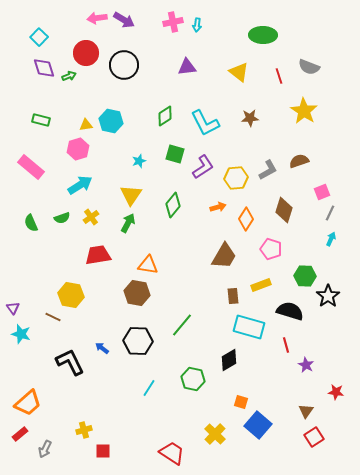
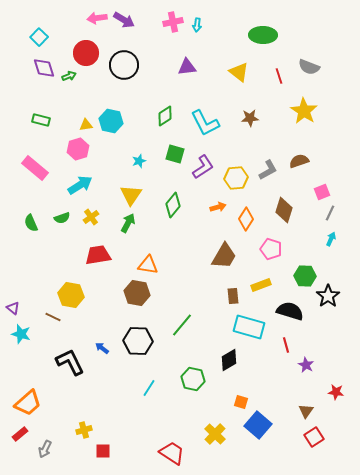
pink rectangle at (31, 167): moved 4 px right, 1 px down
purple triangle at (13, 308): rotated 16 degrees counterclockwise
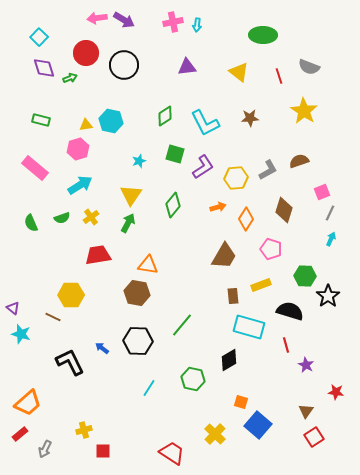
green arrow at (69, 76): moved 1 px right, 2 px down
yellow hexagon at (71, 295): rotated 10 degrees counterclockwise
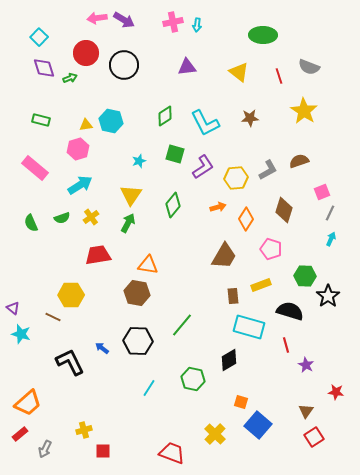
red trapezoid at (172, 453): rotated 12 degrees counterclockwise
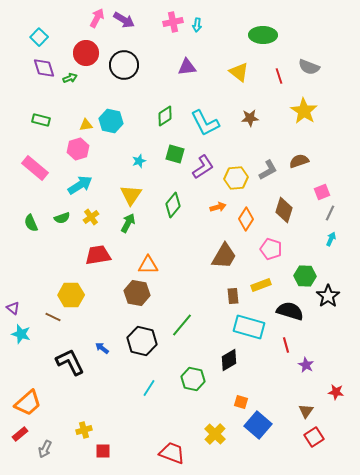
pink arrow at (97, 18): rotated 126 degrees clockwise
orange triangle at (148, 265): rotated 10 degrees counterclockwise
black hexagon at (138, 341): moved 4 px right; rotated 12 degrees clockwise
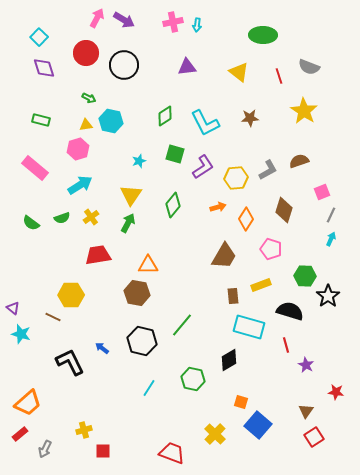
green arrow at (70, 78): moved 19 px right, 20 px down; rotated 48 degrees clockwise
gray line at (330, 213): moved 1 px right, 2 px down
green semicircle at (31, 223): rotated 30 degrees counterclockwise
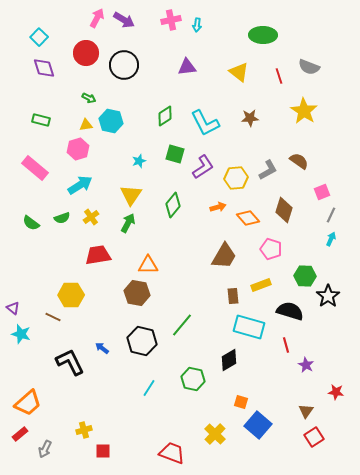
pink cross at (173, 22): moved 2 px left, 2 px up
brown semicircle at (299, 161): rotated 54 degrees clockwise
orange diamond at (246, 219): moved 2 px right, 1 px up; rotated 75 degrees counterclockwise
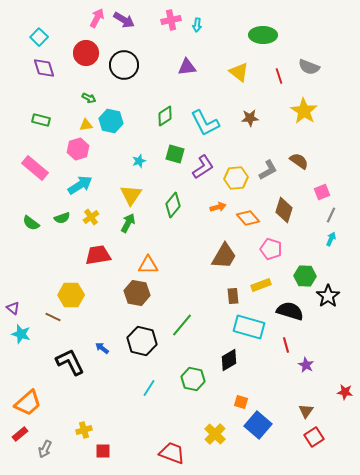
red star at (336, 392): moved 9 px right
